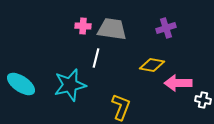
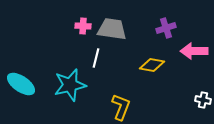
pink arrow: moved 16 px right, 32 px up
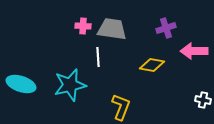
white line: moved 2 px right, 1 px up; rotated 18 degrees counterclockwise
cyan ellipse: rotated 16 degrees counterclockwise
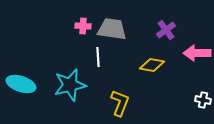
purple cross: moved 2 px down; rotated 18 degrees counterclockwise
pink arrow: moved 3 px right, 2 px down
yellow L-shape: moved 1 px left, 4 px up
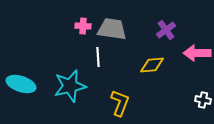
yellow diamond: rotated 15 degrees counterclockwise
cyan star: moved 1 px down
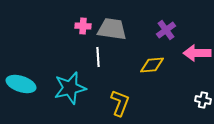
cyan star: moved 2 px down
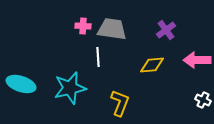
pink arrow: moved 7 px down
white cross: rotated 14 degrees clockwise
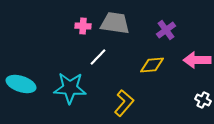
gray trapezoid: moved 3 px right, 6 px up
white line: rotated 48 degrees clockwise
cyan star: rotated 16 degrees clockwise
yellow L-shape: moved 4 px right; rotated 20 degrees clockwise
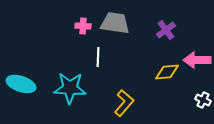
white line: rotated 42 degrees counterclockwise
yellow diamond: moved 15 px right, 7 px down
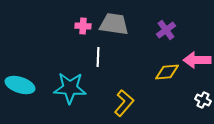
gray trapezoid: moved 1 px left, 1 px down
cyan ellipse: moved 1 px left, 1 px down
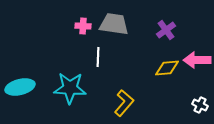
yellow diamond: moved 4 px up
cyan ellipse: moved 2 px down; rotated 32 degrees counterclockwise
white cross: moved 3 px left, 5 px down
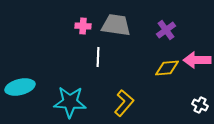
gray trapezoid: moved 2 px right, 1 px down
cyan star: moved 14 px down
